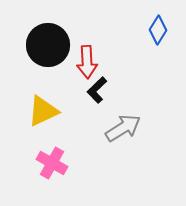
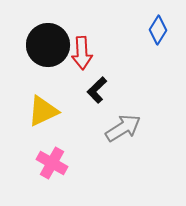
red arrow: moved 5 px left, 9 px up
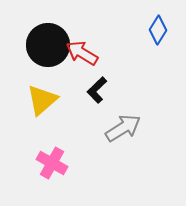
red arrow: rotated 124 degrees clockwise
yellow triangle: moved 1 px left, 11 px up; rotated 16 degrees counterclockwise
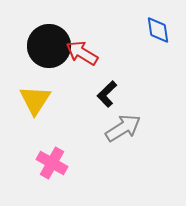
blue diamond: rotated 40 degrees counterclockwise
black circle: moved 1 px right, 1 px down
black L-shape: moved 10 px right, 4 px down
yellow triangle: moved 7 px left; rotated 16 degrees counterclockwise
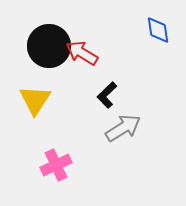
black L-shape: moved 1 px down
pink cross: moved 4 px right, 2 px down; rotated 36 degrees clockwise
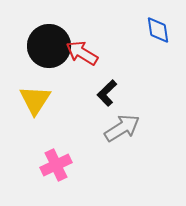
black L-shape: moved 2 px up
gray arrow: moved 1 px left
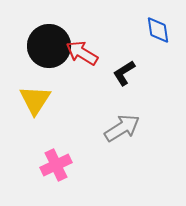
black L-shape: moved 17 px right, 20 px up; rotated 12 degrees clockwise
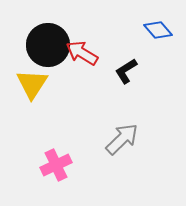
blue diamond: rotated 32 degrees counterclockwise
black circle: moved 1 px left, 1 px up
black L-shape: moved 2 px right, 2 px up
yellow triangle: moved 3 px left, 16 px up
gray arrow: moved 11 px down; rotated 12 degrees counterclockwise
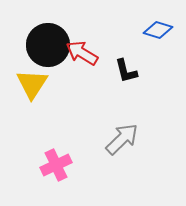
blue diamond: rotated 32 degrees counterclockwise
black L-shape: rotated 72 degrees counterclockwise
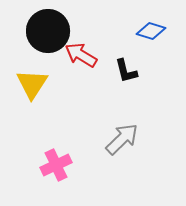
blue diamond: moved 7 px left, 1 px down
black circle: moved 14 px up
red arrow: moved 1 px left, 2 px down
